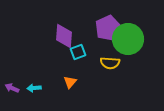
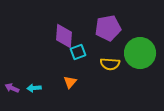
purple pentagon: rotated 15 degrees clockwise
green circle: moved 12 px right, 14 px down
yellow semicircle: moved 1 px down
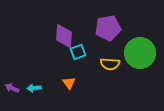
orange triangle: moved 1 px left, 1 px down; rotated 16 degrees counterclockwise
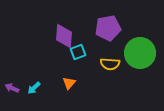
orange triangle: rotated 16 degrees clockwise
cyan arrow: rotated 40 degrees counterclockwise
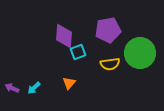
purple pentagon: moved 2 px down
yellow semicircle: rotated 12 degrees counterclockwise
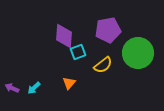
green circle: moved 2 px left
yellow semicircle: moved 7 px left, 1 px down; rotated 30 degrees counterclockwise
